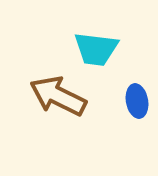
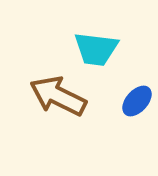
blue ellipse: rotated 52 degrees clockwise
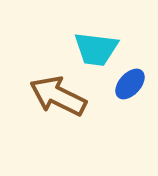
blue ellipse: moved 7 px left, 17 px up
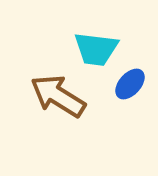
brown arrow: rotated 6 degrees clockwise
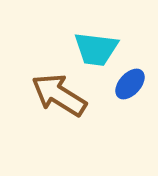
brown arrow: moved 1 px right, 1 px up
